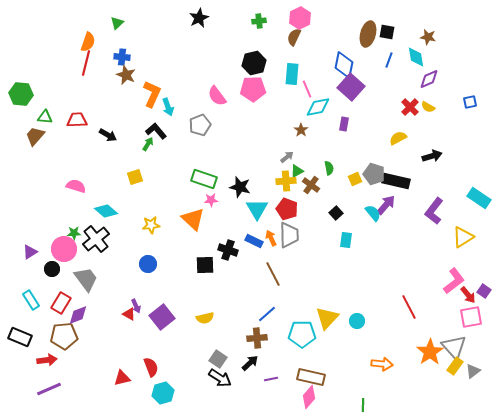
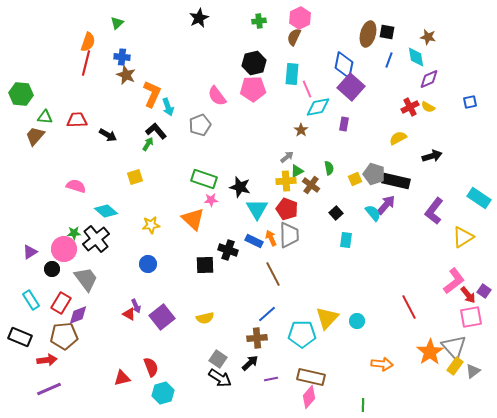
red cross at (410, 107): rotated 18 degrees clockwise
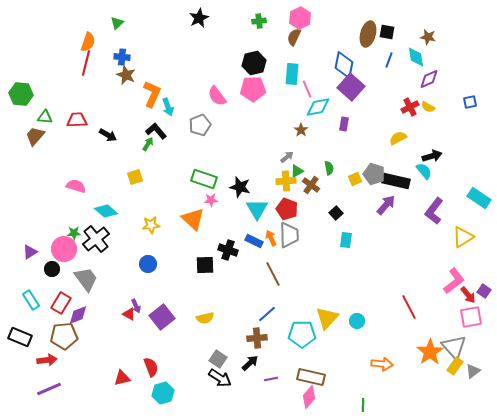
cyan semicircle at (373, 213): moved 51 px right, 42 px up
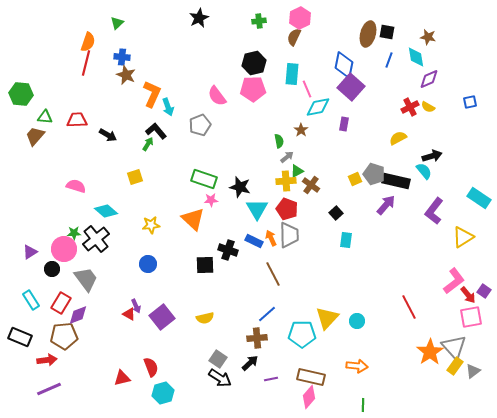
green semicircle at (329, 168): moved 50 px left, 27 px up
orange arrow at (382, 364): moved 25 px left, 2 px down
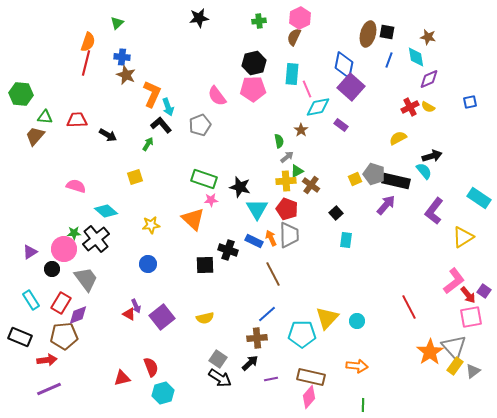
black star at (199, 18): rotated 18 degrees clockwise
purple rectangle at (344, 124): moved 3 px left, 1 px down; rotated 64 degrees counterclockwise
black L-shape at (156, 131): moved 5 px right, 6 px up
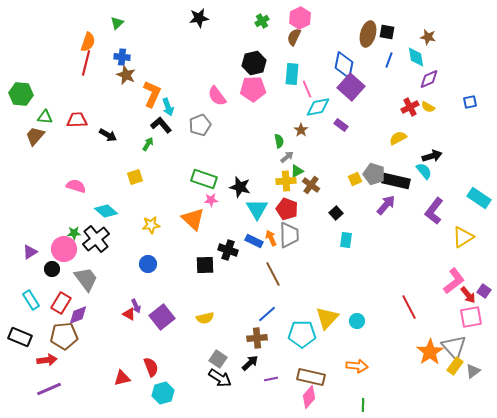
green cross at (259, 21): moved 3 px right; rotated 24 degrees counterclockwise
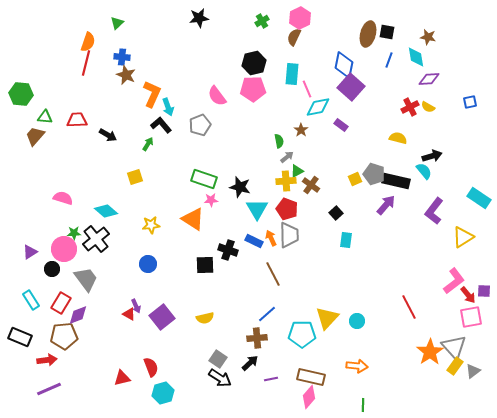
purple diamond at (429, 79): rotated 20 degrees clockwise
yellow semicircle at (398, 138): rotated 42 degrees clockwise
pink semicircle at (76, 186): moved 13 px left, 12 px down
orange triangle at (193, 219): rotated 10 degrees counterclockwise
purple square at (484, 291): rotated 32 degrees counterclockwise
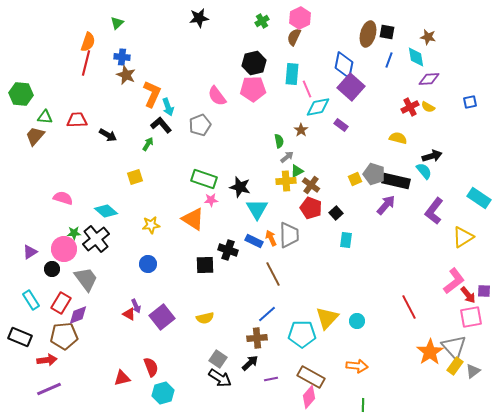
red pentagon at (287, 209): moved 24 px right, 1 px up
brown rectangle at (311, 377): rotated 16 degrees clockwise
